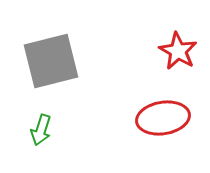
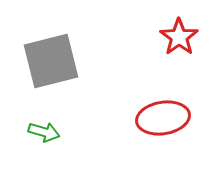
red star: moved 1 px right, 14 px up; rotated 6 degrees clockwise
green arrow: moved 3 px right, 2 px down; rotated 92 degrees counterclockwise
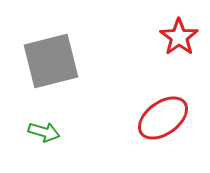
red ellipse: rotated 27 degrees counterclockwise
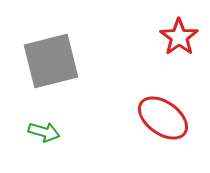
red ellipse: rotated 72 degrees clockwise
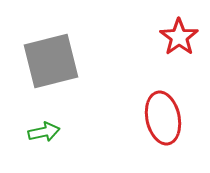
red ellipse: rotated 42 degrees clockwise
green arrow: rotated 28 degrees counterclockwise
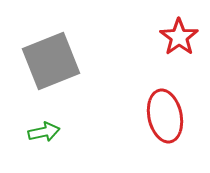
gray square: rotated 8 degrees counterclockwise
red ellipse: moved 2 px right, 2 px up
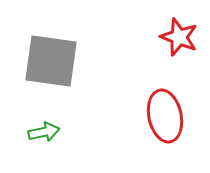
red star: rotated 15 degrees counterclockwise
gray square: rotated 30 degrees clockwise
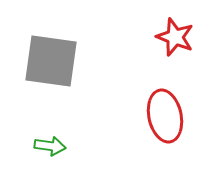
red star: moved 4 px left
green arrow: moved 6 px right, 14 px down; rotated 20 degrees clockwise
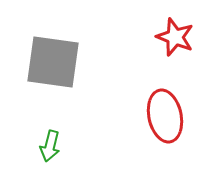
gray square: moved 2 px right, 1 px down
green arrow: rotated 96 degrees clockwise
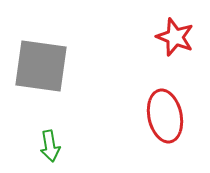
gray square: moved 12 px left, 4 px down
green arrow: rotated 24 degrees counterclockwise
